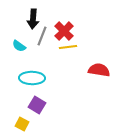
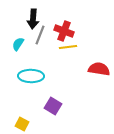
red cross: rotated 24 degrees counterclockwise
gray line: moved 2 px left, 1 px up
cyan semicircle: moved 1 px left, 2 px up; rotated 88 degrees clockwise
red semicircle: moved 1 px up
cyan ellipse: moved 1 px left, 2 px up
purple square: moved 16 px right, 1 px down
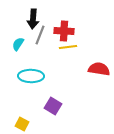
red cross: rotated 18 degrees counterclockwise
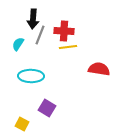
purple square: moved 6 px left, 2 px down
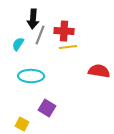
red semicircle: moved 2 px down
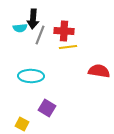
cyan semicircle: moved 2 px right, 16 px up; rotated 128 degrees counterclockwise
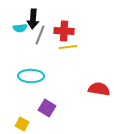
red semicircle: moved 18 px down
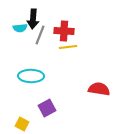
purple square: rotated 30 degrees clockwise
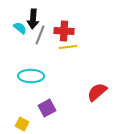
cyan semicircle: rotated 136 degrees counterclockwise
red semicircle: moved 2 px left, 3 px down; rotated 50 degrees counterclockwise
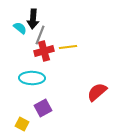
red cross: moved 20 px left, 20 px down; rotated 18 degrees counterclockwise
cyan ellipse: moved 1 px right, 2 px down
purple square: moved 4 px left
